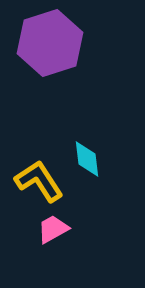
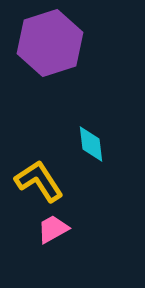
cyan diamond: moved 4 px right, 15 px up
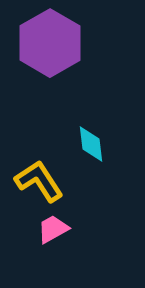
purple hexagon: rotated 12 degrees counterclockwise
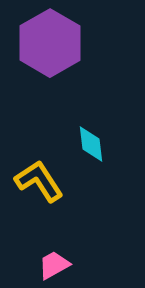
pink trapezoid: moved 1 px right, 36 px down
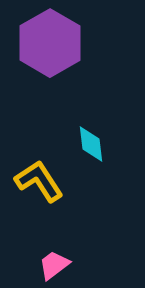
pink trapezoid: rotated 8 degrees counterclockwise
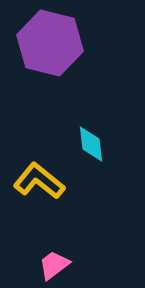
purple hexagon: rotated 16 degrees counterclockwise
yellow L-shape: rotated 18 degrees counterclockwise
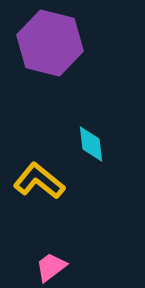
pink trapezoid: moved 3 px left, 2 px down
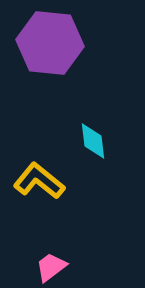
purple hexagon: rotated 8 degrees counterclockwise
cyan diamond: moved 2 px right, 3 px up
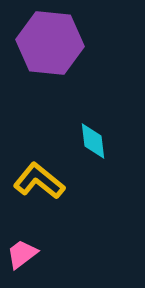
pink trapezoid: moved 29 px left, 13 px up
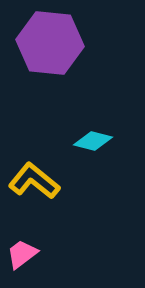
cyan diamond: rotated 69 degrees counterclockwise
yellow L-shape: moved 5 px left
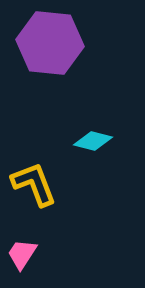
yellow L-shape: moved 3 px down; rotated 30 degrees clockwise
pink trapezoid: rotated 20 degrees counterclockwise
